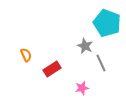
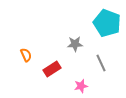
gray star: moved 10 px left, 2 px up; rotated 28 degrees counterclockwise
pink star: moved 1 px left, 2 px up
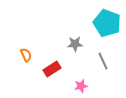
gray line: moved 2 px right, 2 px up
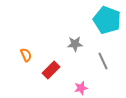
cyan pentagon: moved 3 px up
red rectangle: moved 1 px left, 1 px down; rotated 12 degrees counterclockwise
pink star: moved 2 px down
